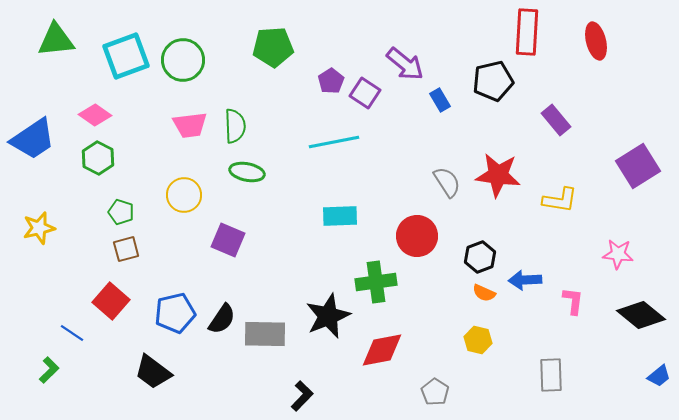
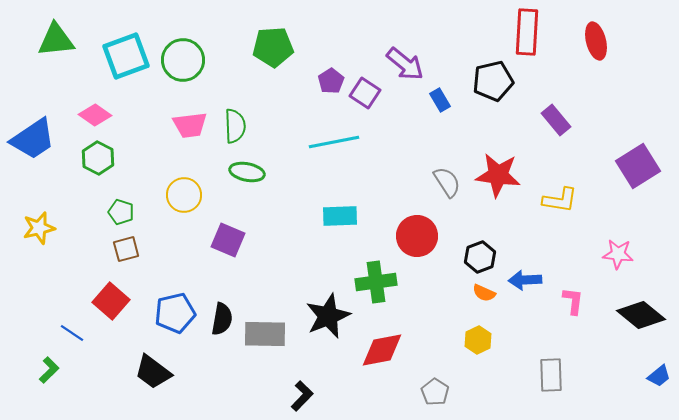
black semicircle at (222, 319): rotated 24 degrees counterclockwise
yellow hexagon at (478, 340): rotated 20 degrees clockwise
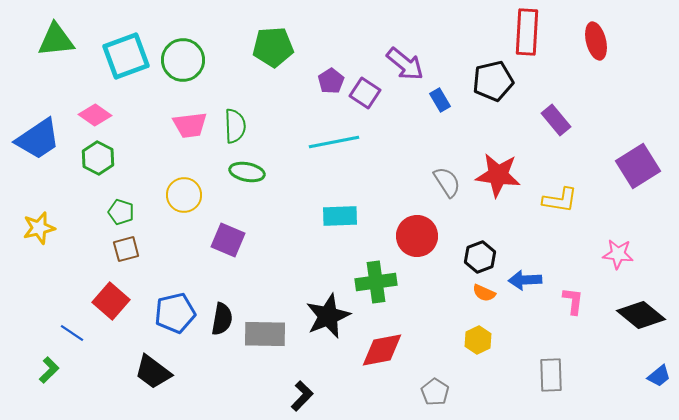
blue trapezoid at (33, 139): moved 5 px right
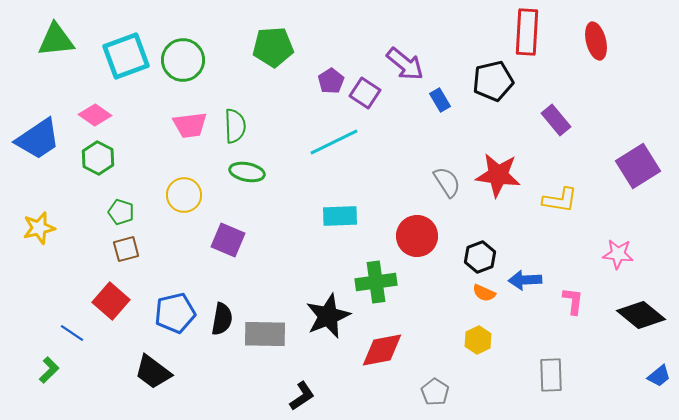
cyan line at (334, 142): rotated 15 degrees counterclockwise
black L-shape at (302, 396): rotated 12 degrees clockwise
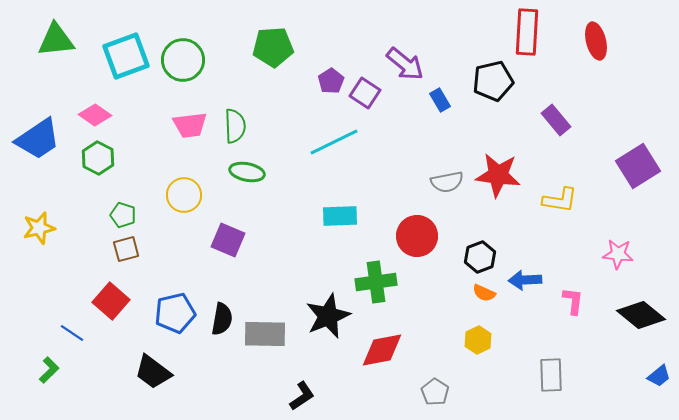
gray semicircle at (447, 182): rotated 112 degrees clockwise
green pentagon at (121, 212): moved 2 px right, 3 px down
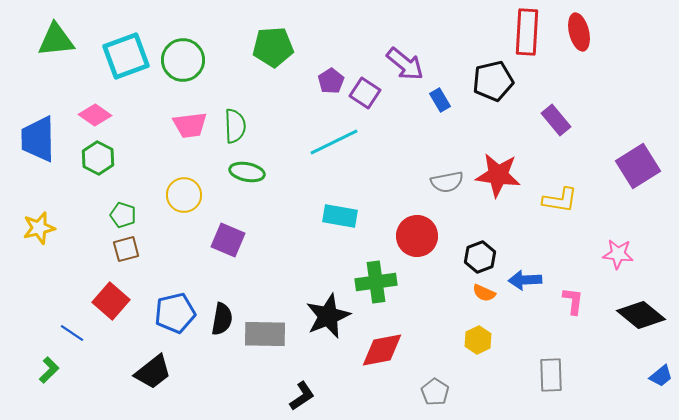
red ellipse at (596, 41): moved 17 px left, 9 px up
blue trapezoid at (38, 139): rotated 123 degrees clockwise
cyan rectangle at (340, 216): rotated 12 degrees clockwise
black trapezoid at (153, 372): rotated 75 degrees counterclockwise
blue trapezoid at (659, 376): moved 2 px right
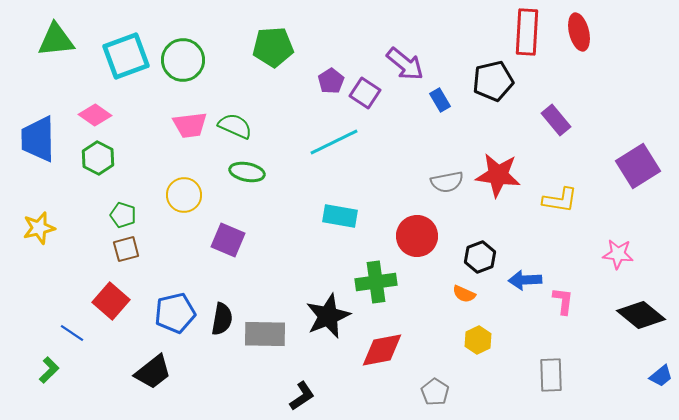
green semicircle at (235, 126): rotated 64 degrees counterclockwise
orange semicircle at (484, 293): moved 20 px left, 1 px down
pink L-shape at (573, 301): moved 10 px left
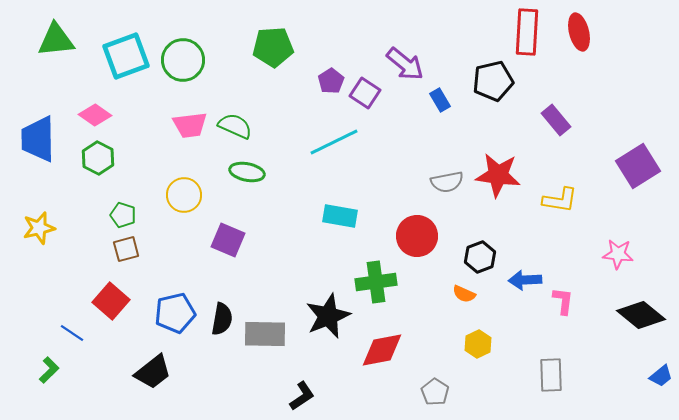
yellow hexagon at (478, 340): moved 4 px down
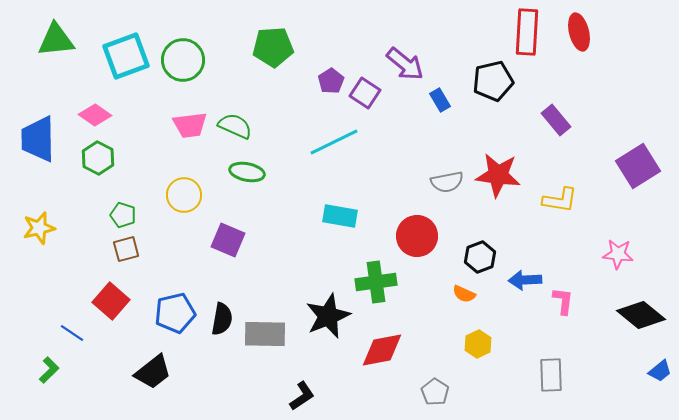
blue trapezoid at (661, 376): moved 1 px left, 5 px up
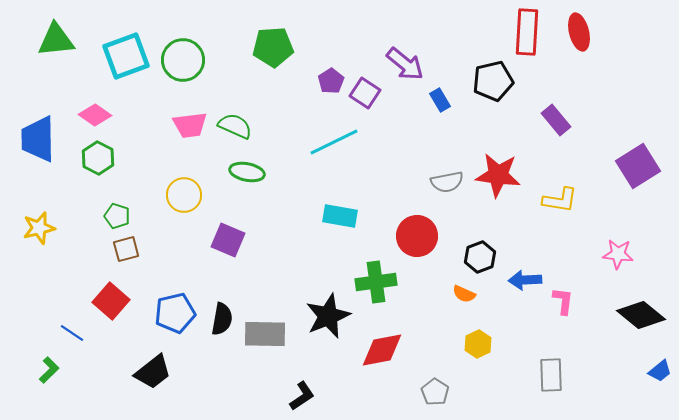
green pentagon at (123, 215): moved 6 px left, 1 px down
